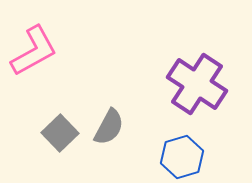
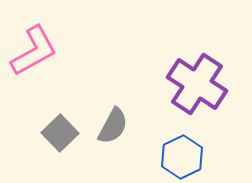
gray semicircle: moved 4 px right, 1 px up
blue hexagon: rotated 9 degrees counterclockwise
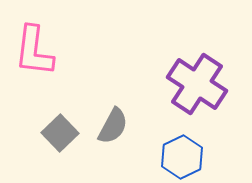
pink L-shape: rotated 126 degrees clockwise
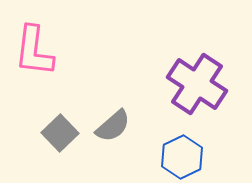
gray semicircle: rotated 21 degrees clockwise
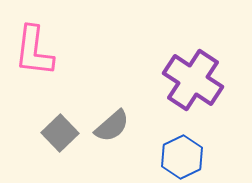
purple cross: moved 4 px left, 4 px up
gray semicircle: moved 1 px left
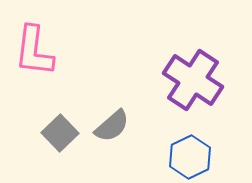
blue hexagon: moved 8 px right
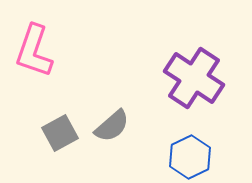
pink L-shape: rotated 12 degrees clockwise
purple cross: moved 1 px right, 2 px up
gray square: rotated 15 degrees clockwise
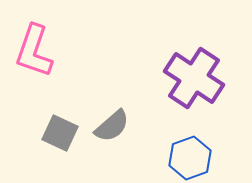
gray square: rotated 36 degrees counterclockwise
blue hexagon: moved 1 px down; rotated 6 degrees clockwise
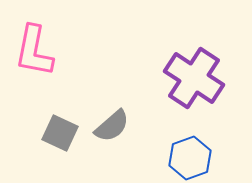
pink L-shape: rotated 8 degrees counterclockwise
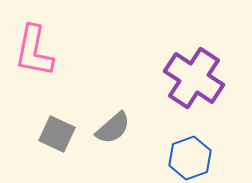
gray semicircle: moved 1 px right, 2 px down
gray square: moved 3 px left, 1 px down
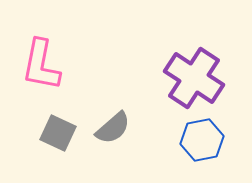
pink L-shape: moved 7 px right, 14 px down
gray square: moved 1 px right, 1 px up
blue hexagon: moved 12 px right, 18 px up; rotated 9 degrees clockwise
